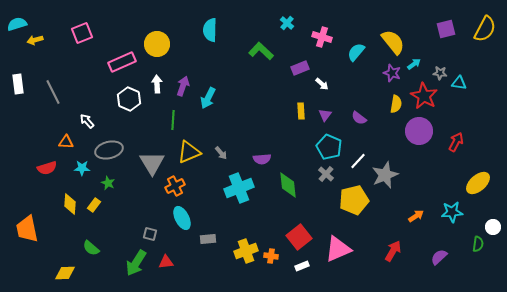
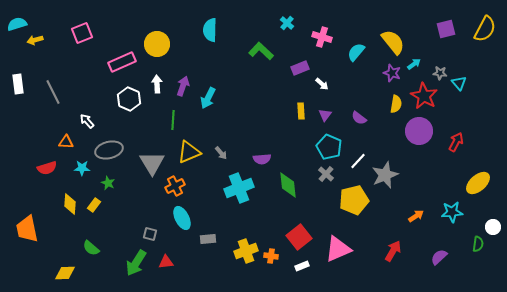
cyan triangle at (459, 83): rotated 42 degrees clockwise
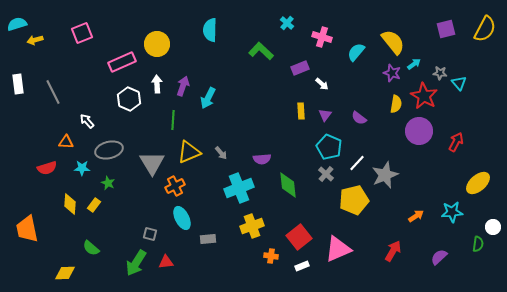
white line at (358, 161): moved 1 px left, 2 px down
yellow cross at (246, 251): moved 6 px right, 25 px up
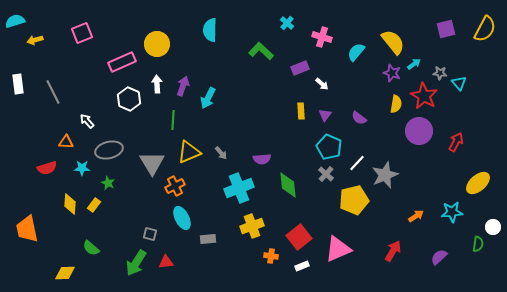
cyan semicircle at (17, 24): moved 2 px left, 3 px up
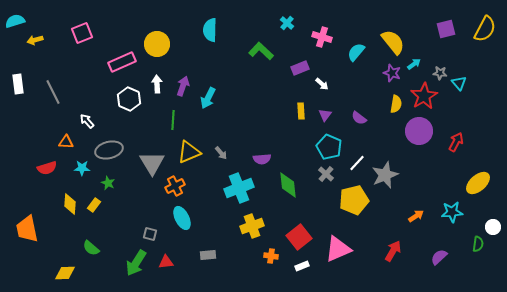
red star at (424, 96): rotated 12 degrees clockwise
gray rectangle at (208, 239): moved 16 px down
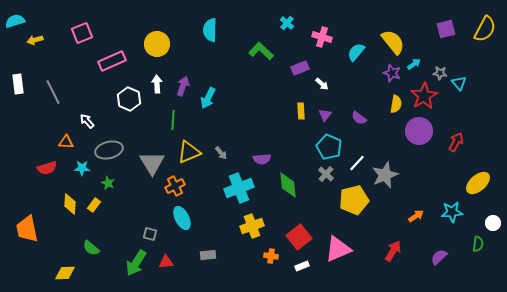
pink rectangle at (122, 62): moved 10 px left, 1 px up
white circle at (493, 227): moved 4 px up
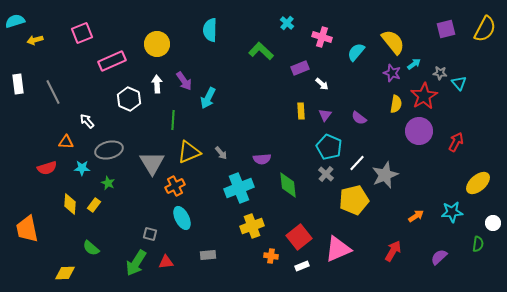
purple arrow at (183, 86): moved 1 px right, 5 px up; rotated 126 degrees clockwise
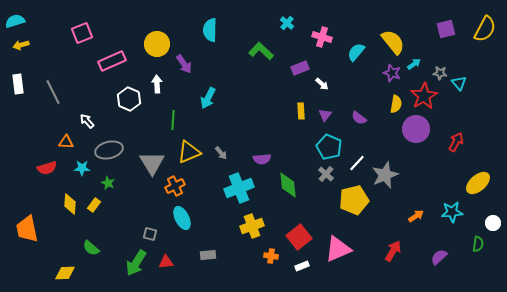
yellow arrow at (35, 40): moved 14 px left, 5 px down
purple arrow at (184, 81): moved 17 px up
purple circle at (419, 131): moved 3 px left, 2 px up
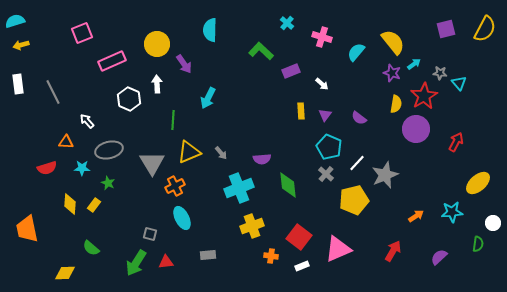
purple rectangle at (300, 68): moved 9 px left, 3 px down
red square at (299, 237): rotated 15 degrees counterclockwise
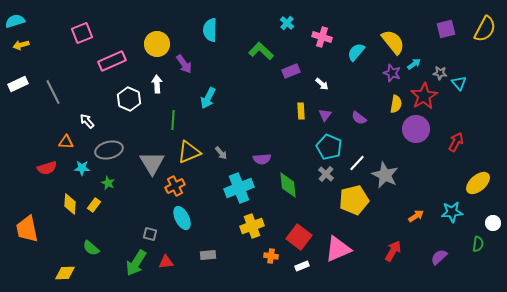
white rectangle at (18, 84): rotated 72 degrees clockwise
gray star at (385, 175): rotated 24 degrees counterclockwise
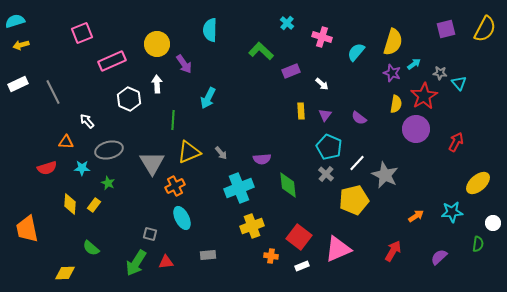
yellow semicircle at (393, 42): rotated 56 degrees clockwise
